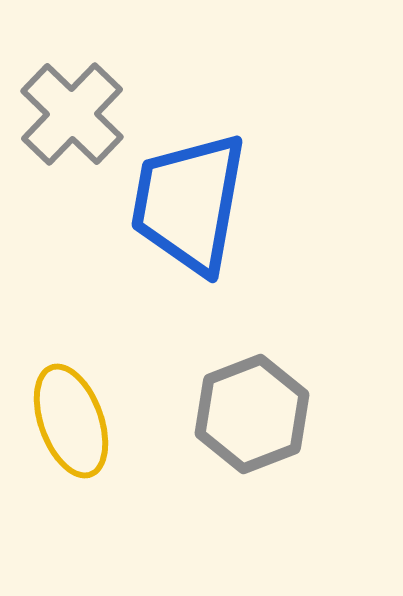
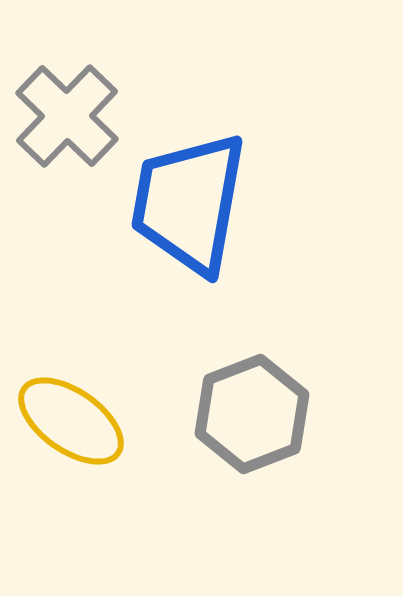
gray cross: moved 5 px left, 2 px down
yellow ellipse: rotated 35 degrees counterclockwise
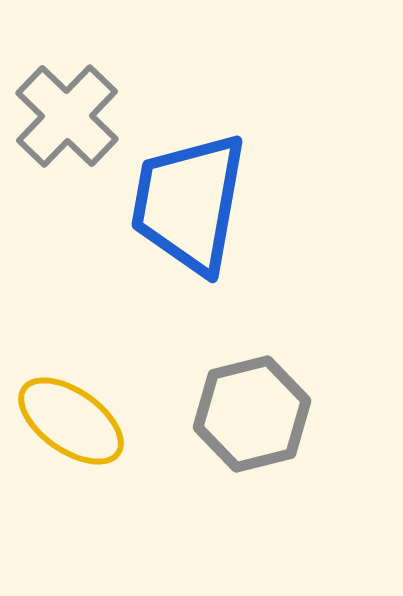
gray hexagon: rotated 7 degrees clockwise
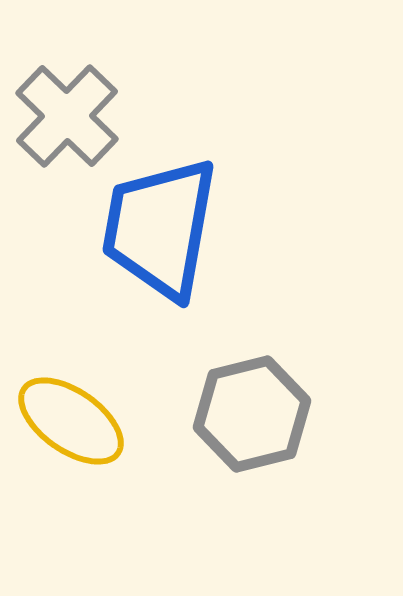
blue trapezoid: moved 29 px left, 25 px down
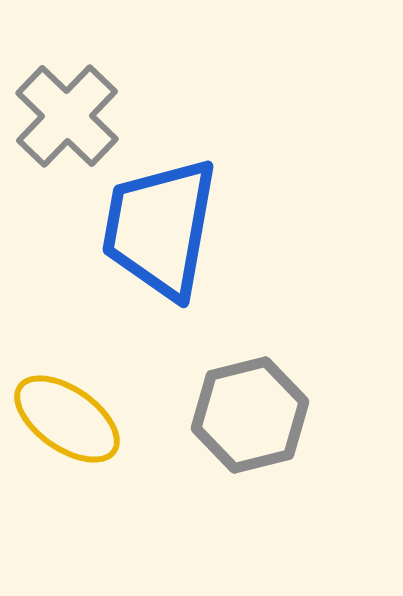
gray hexagon: moved 2 px left, 1 px down
yellow ellipse: moved 4 px left, 2 px up
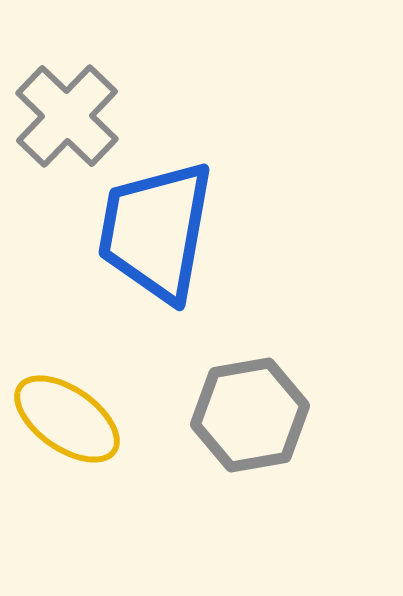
blue trapezoid: moved 4 px left, 3 px down
gray hexagon: rotated 4 degrees clockwise
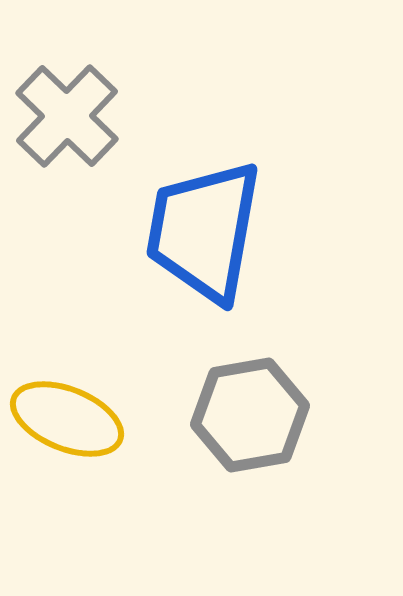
blue trapezoid: moved 48 px right
yellow ellipse: rotated 13 degrees counterclockwise
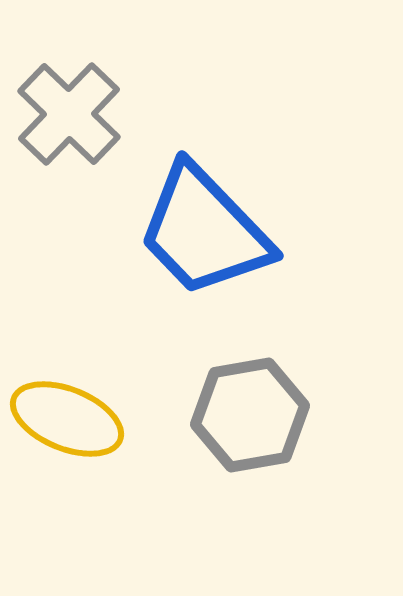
gray cross: moved 2 px right, 2 px up
blue trapezoid: rotated 54 degrees counterclockwise
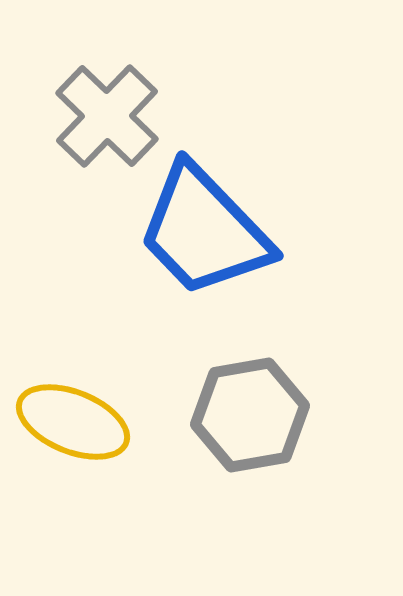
gray cross: moved 38 px right, 2 px down
yellow ellipse: moved 6 px right, 3 px down
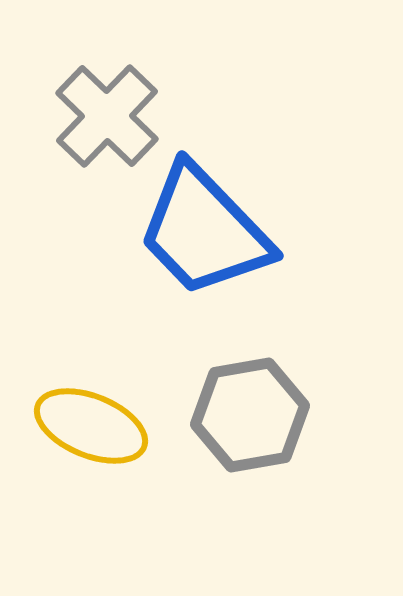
yellow ellipse: moved 18 px right, 4 px down
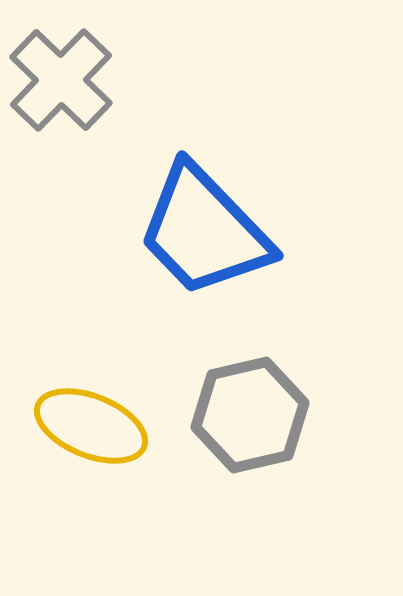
gray cross: moved 46 px left, 36 px up
gray hexagon: rotated 3 degrees counterclockwise
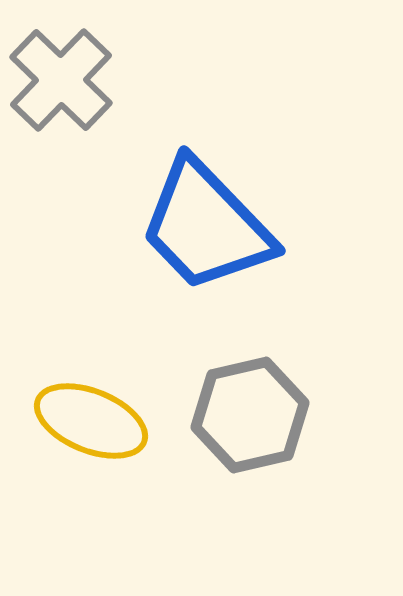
blue trapezoid: moved 2 px right, 5 px up
yellow ellipse: moved 5 px up
